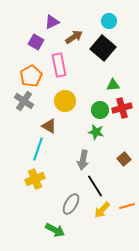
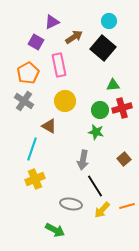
orange pentagon: moved 3 px left, 3 px up
cyan line: moved 6 px left
gray ellipse: rotated 70 degrees clockwise
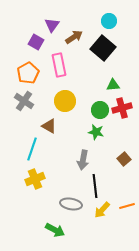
purple triangle: moved 3 px down; rotated 28 degrees counterclockwise
black line: rotated 25 degrees clockwise
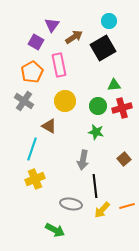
black square: rotated 20 degrees clockwise
orange pentagon: moved 4 px right, 1 px up
green triangle: moved 1 px right
green circle: moved 2 px left, 4 px up
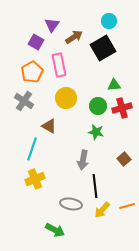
yellow circle: moved 1 px right, 3 px up
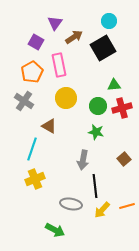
purple triangle: moved 3 px right, 2 px up
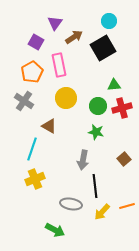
yellow arrow: moved 2 px down
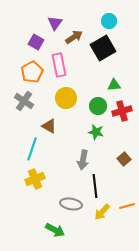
red cross: moved 3 px down
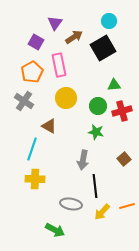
yellow cross: rotated 24 degrees clockwise
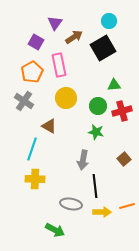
yellow arrow: rotated 132 degrees counterclockwise
